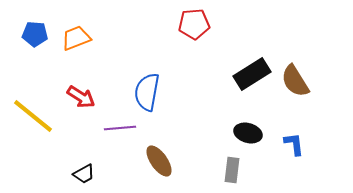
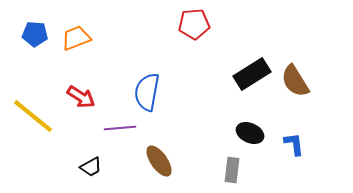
black ellipse: moved 2 px right; rotated 8 degrees clockwise
black trapezoid: moved 7 px right, 7 px up
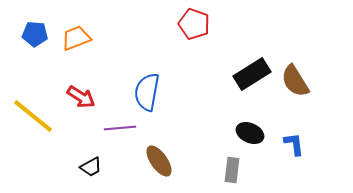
red pentagon: rotated 24 degrees clockwise
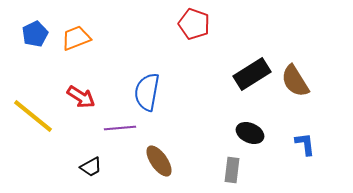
blue pentagon: rotated 30 degrees counterclockwise
blue L-shape: moved 11 px right
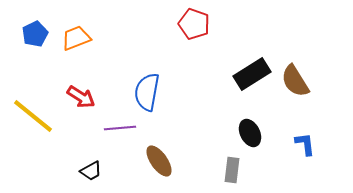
black ellipse: rotated 40 degrees clockwise
black trapezoid: moved 4 px down
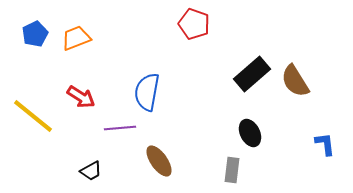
black rectangle: rotated 9 degrees counterclockwise
blue L-shape: moved 20 px right
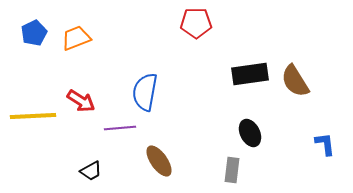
red pentagon: moved 2 px right, 1 px up; rotated 20 degrees counterclockwise
blue pentagon: moved 1 px left, 1 px up
black rectangle: moved 2 px left; rotated 33 degrees clockwise
blue semicircle: moved 2 px left
red arrow: moved 4 px down
yellow line: rotated 42 degrees counterclockwise
